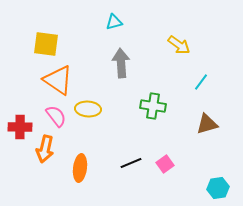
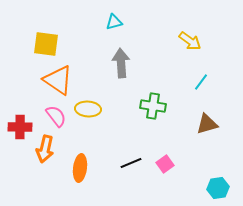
yellow arrow: moved 11 px right, 4 px up
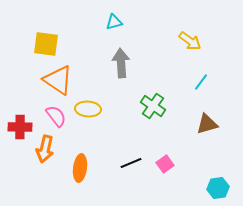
green cross: rotated 25 degrees clockwise
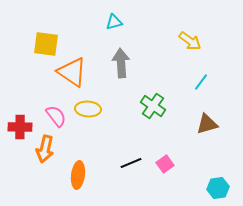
orange triangle: moved 14 px right, 8 px up
orange ellipse: moved 2 px left, 7 px down
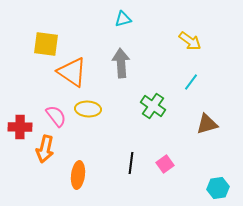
cyan triangle: moved 9 px right, 3 px up
cyan line: moved 10 px left
black line: rotated 60 degrees counterclockwise
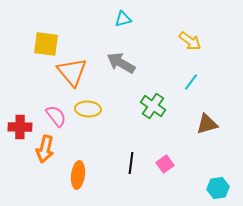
gray arrow: rotated 56 degrees counterclockwise
orange triangle: rotated 16 degrees clockwise
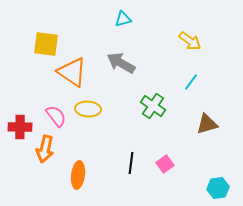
orange triangle: rotated 16 degrees counterclockwise
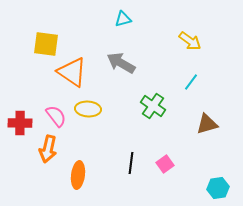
red cross: moved 4 px up
orange arrow: moved 3 px right
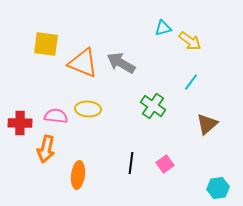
cyan triangle: moved 40 px right, 9 px down
orange triangle: moved 11 px right, 9 px up; rotated 12 degrees counterclockwise
pink semicircle: rotated 45 degrees counterclockwise
brown triangle: rotated 25 degrees counterclockwise
orange arrow: moved 2 px left
